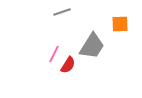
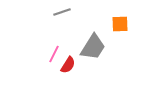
gray trapezoid: moved 1 px right, 1 px down
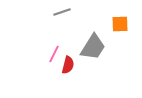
red semicircle: rotated 18 degrees counterclockwise
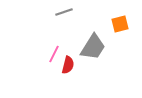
gray line: moved 2 px right
orange square: rotated 12 degrees counterclockwise
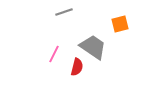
gray trapezoid: rotated 88 degrees counterclockwise
red semicircle: moved 9 px right, 2 px down
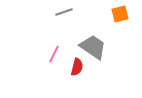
orange square: moved 10 px up
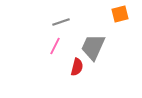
gray line: moved 3 px left, 10 px down
gray trapezoid: rotated 100 degrees counterclockwise
pink line: moved 1 px right, 8 px up
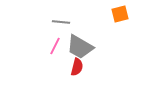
gray line: rotated 24 degrees clockwise
gray trapezoid: moved 13 px left; rotated 84 degrees counterclockwise
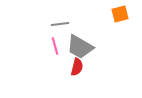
gray line: moved 1 px left, 2 px down; rotated 12 degrees counterclockwise
pink line: rotated 42 degrees counterclockwise
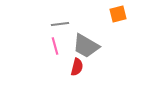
orange square: moved 2 px left
gray trapezoid: moved 6 px right, 1 px up
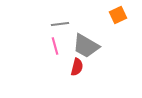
orange square: moved 1 px down; rotated 12 degrees counterclockwise
